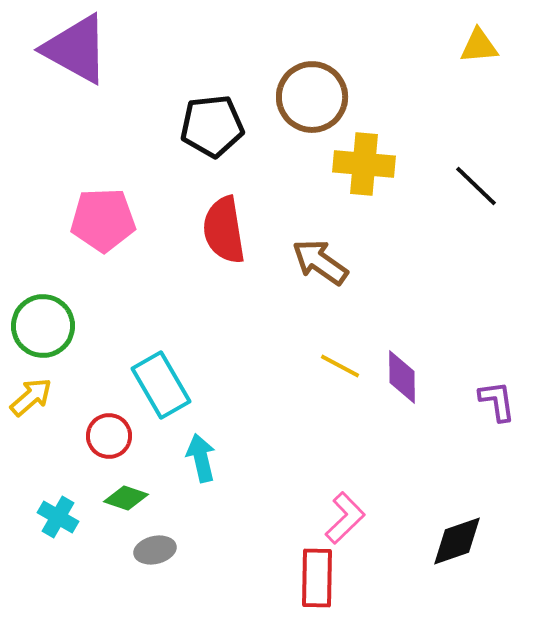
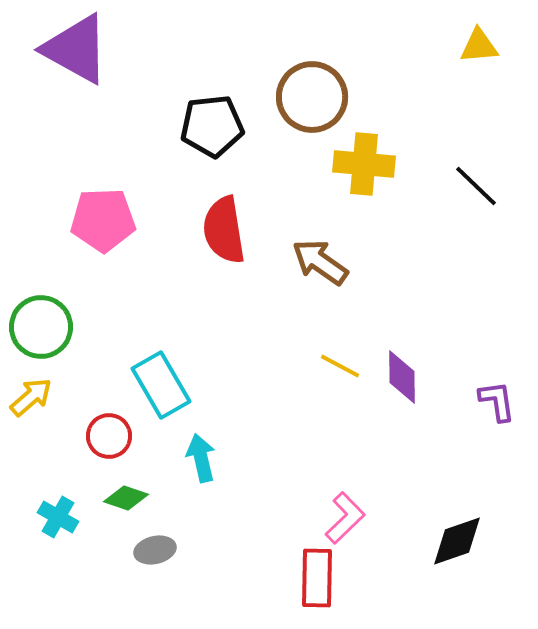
green circle: moved 2 px left, 1 px down
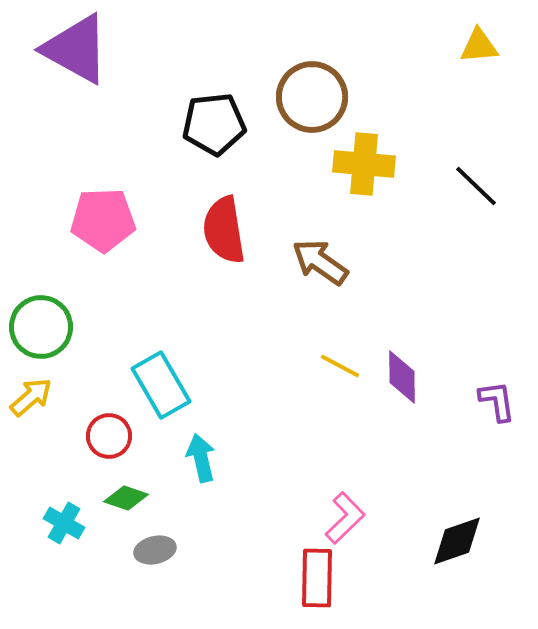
black pentagon: moved 2 px right, 2 px up
cyan cross: moved 6 px right, 6 px down
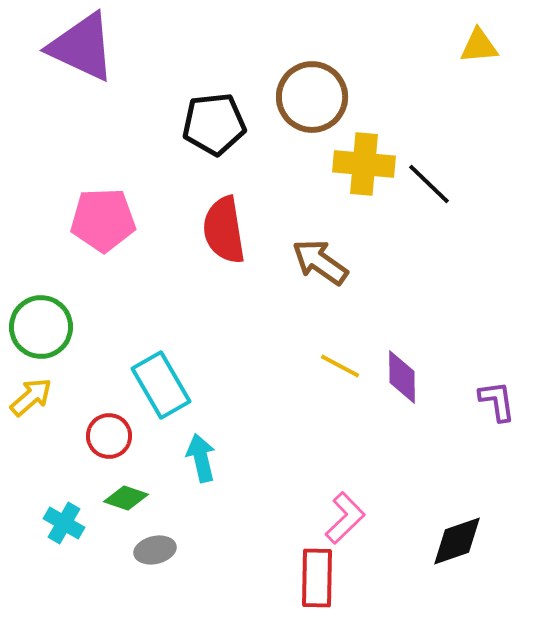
purple triangle: moved 6 px right, 2 px up; rotated 4 degrees counterclockwise
black line: moved 47 px left, 2 px up
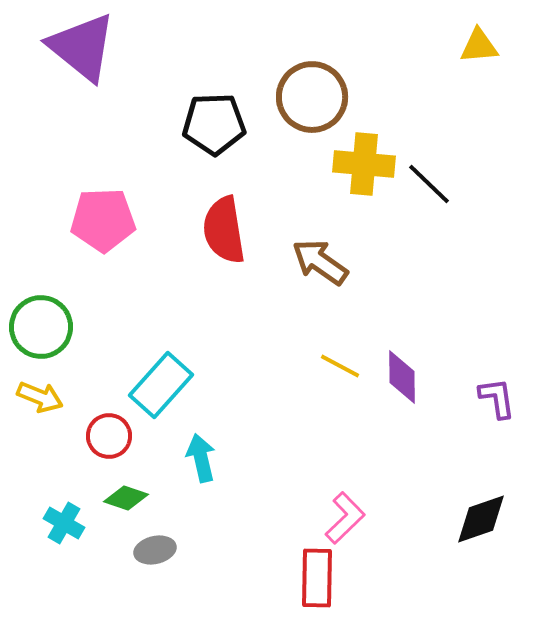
purple triangle: rotated 14 degrees clockwise
black pentagon: rotated 4 degrees clockwise
cyan rectangle: rotated 72 degrees clockwise
yellow arrow: moved 9 px right; rotated 63 degrees clockwise
purple L-shape: moved 3 px up
black diamond: moved 24 px right, 22 px up
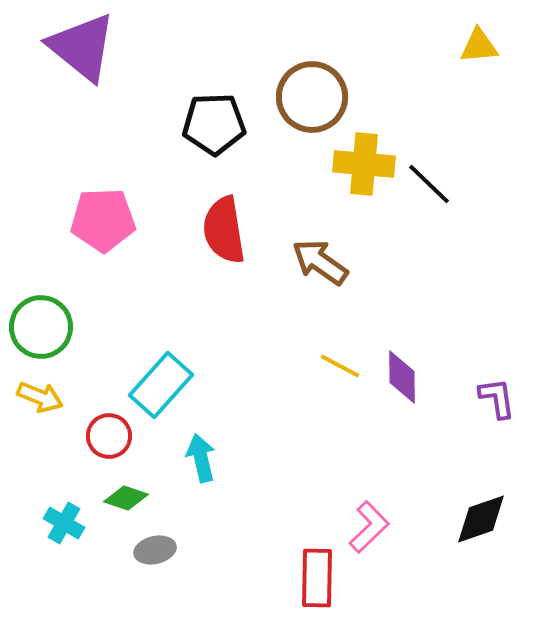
pink L-shape: moved 24 px right, 9 px down
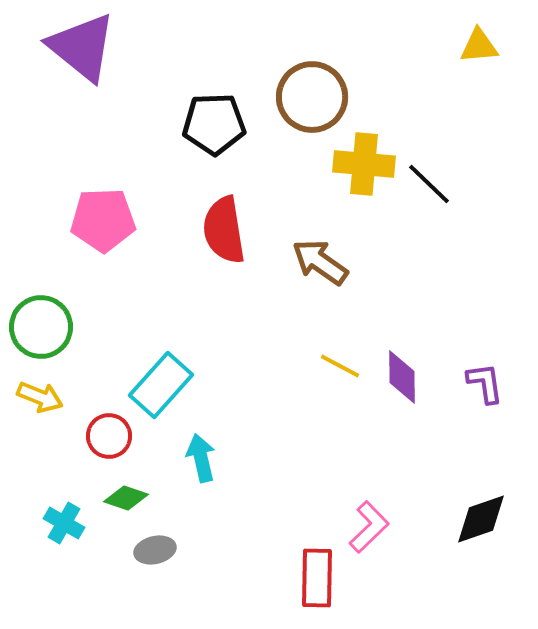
purple L-shape: moved 12 px left, 15 px up
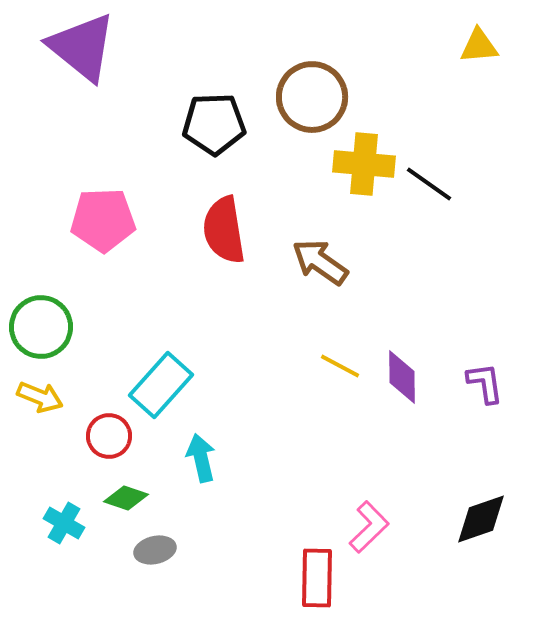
black line: rotated 9 degrees counterclockwise
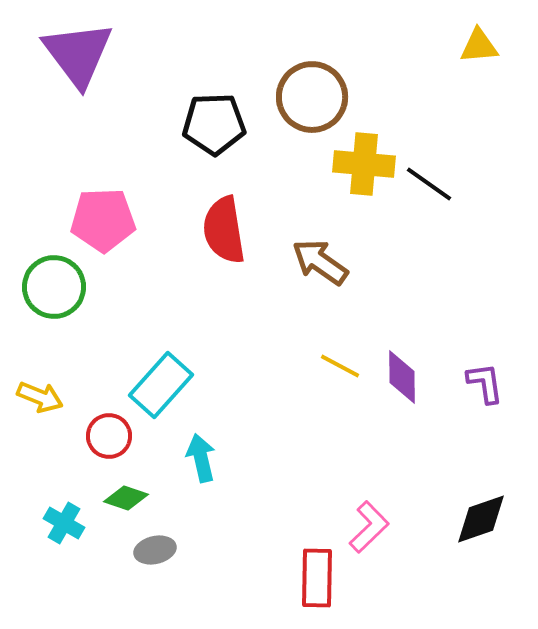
purple triangle: moved 4 px left, 7 px down; rotated 14 degrees clockwise
green circle: moved 13 px right, 40 px up
